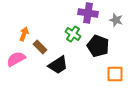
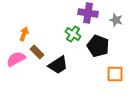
brown rectangle: moved 3 px left, 5 px down
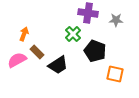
gray star: rotated 16 degrees counterclockwise
green cross: rotated 14 degrees clockwise
black pentagon: moved 3 px left, 5 px down
pink semicircle: moved 1 px right, 1 px down
orange square: rotated 12 degrees clockwise
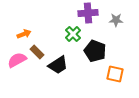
purple cross: rotated 12 degrees counterclockwise
orange arrow: rotated 48 degrees clockwise
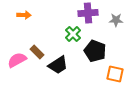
orange arrow: moved 19 px up; rotated 24 degrees clockwise
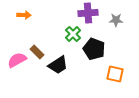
black pentagon: moved 1 px left, 2 px up
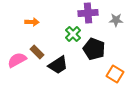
orange arrow: moved 8 px right, 7 px down
orange square: rotated 18 degrees clockwise
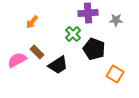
orange arrow: rotated 128 degrees clockwise
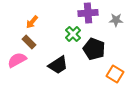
brown rectangle: moved 8 px left, 10 px up
